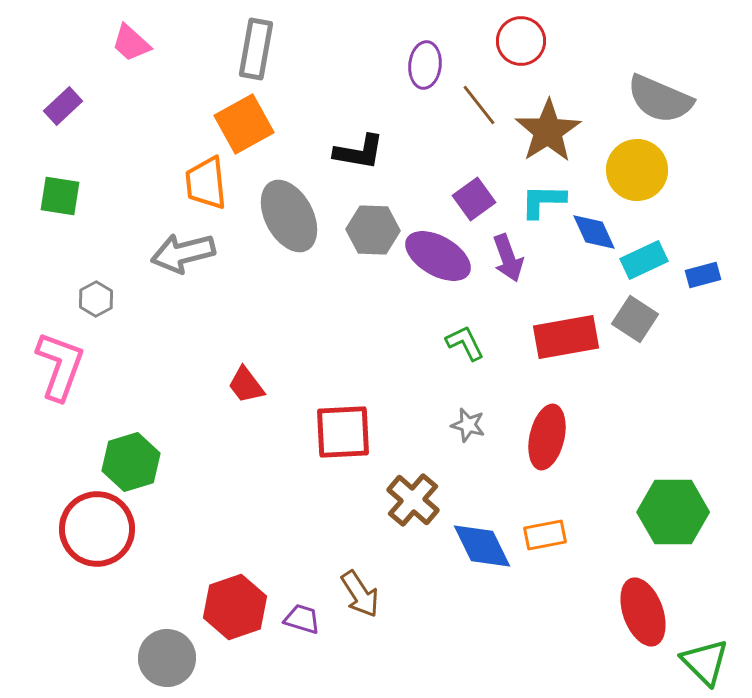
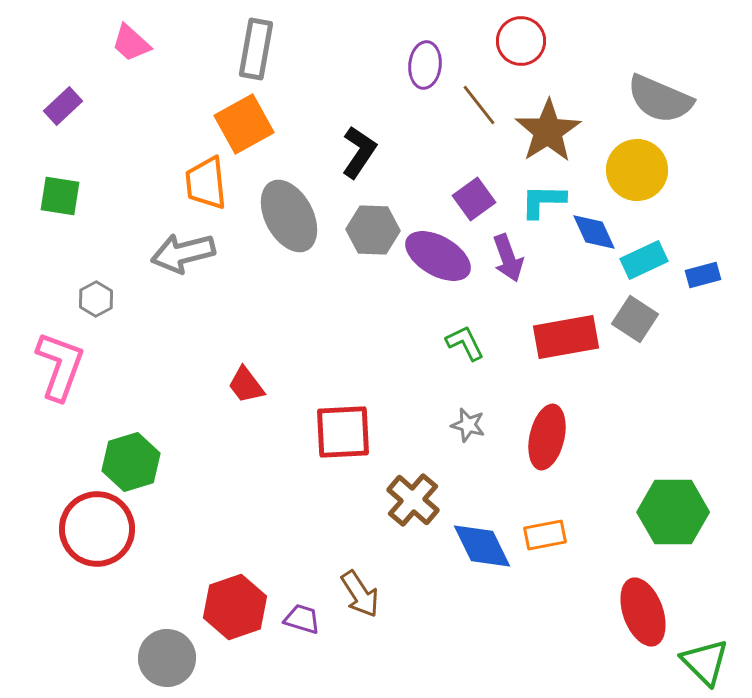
black L-shape at (359, 152): rotated 66 degrees counterclockwise
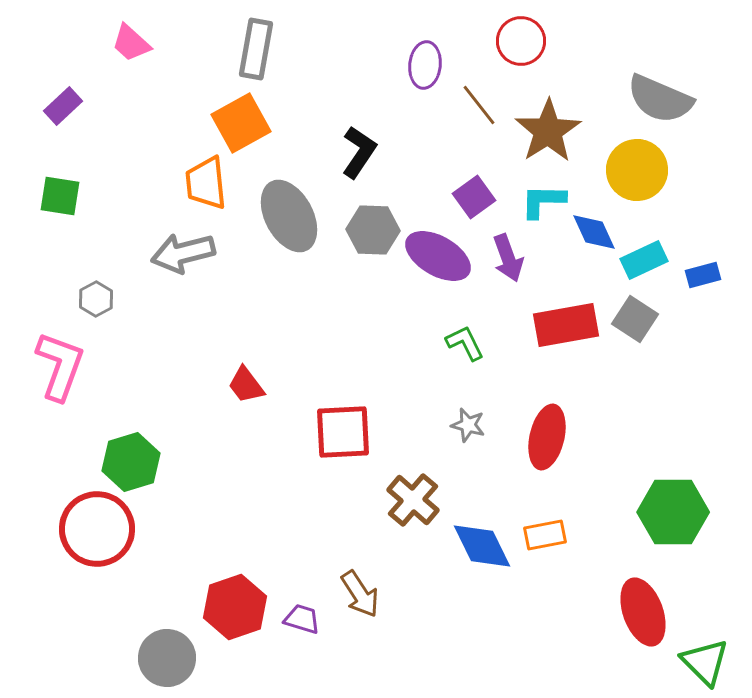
orange square at (244, 124): moved 3 px left, 1 px up
purple square at (474, 199): moved 2 px up
red rectangle at (566, 337): moved 12 px up
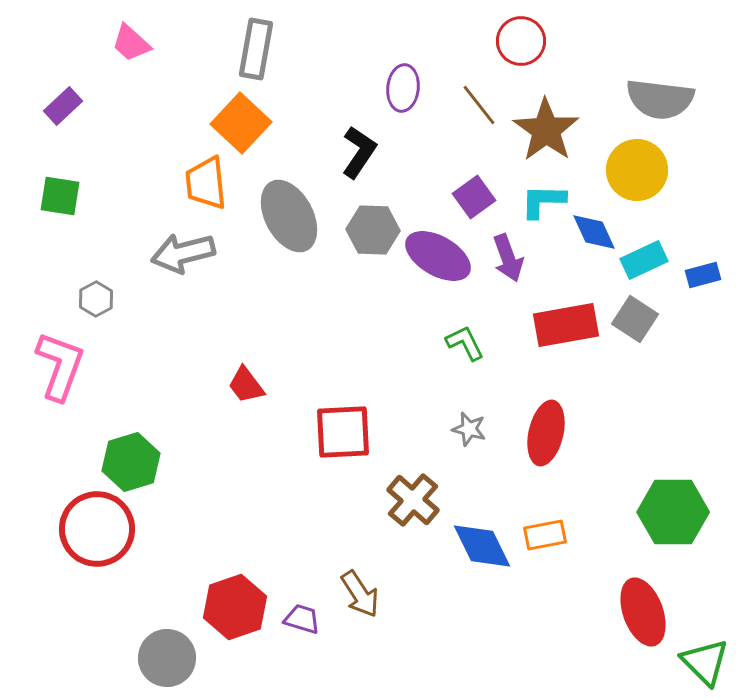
purple ellipse at (425, 65): moved 22 px left, 23 px down
gray semicircle at (660, 99): rotated 16 degrees counterclockwise
orange square at (241, 123): rotated 18 degrees counterclockwise
brown star at (548, 131): moved 2 px left, 1 px up; rotated 4 degrees counterclockwise
gray star at (468, 425): moved 1 px right, 4 px down
red ellipse at (547, 437): moved 1 px left, 4 px up
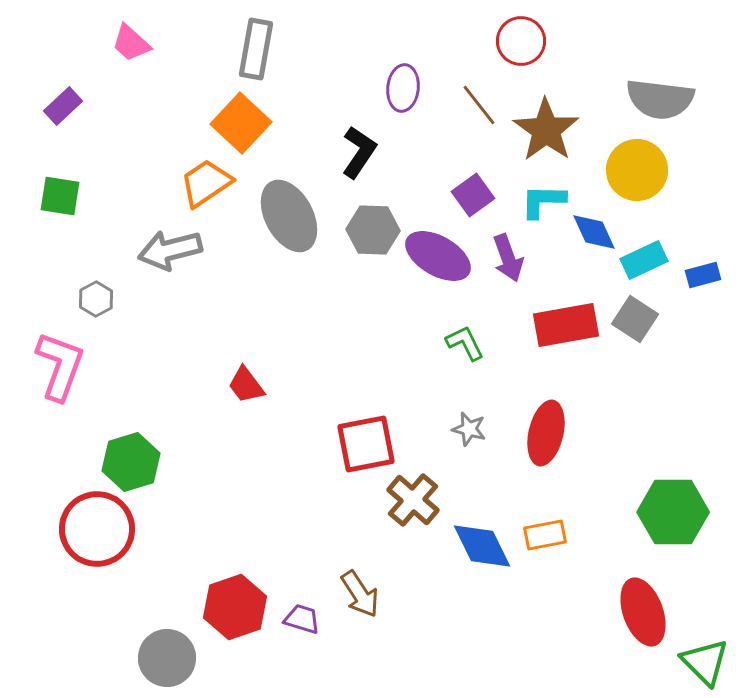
orange trapezoid at (206, 183): rotated 62 degrees clockwise
purple square at (474, 197): moved 1 px left, 2 px up
gray arrow at (183, 253): moved 13 px left, 3 px up
red square at (343, 432): moved 23 px right, 12 px down; rotated 8 degrees counterclockwise
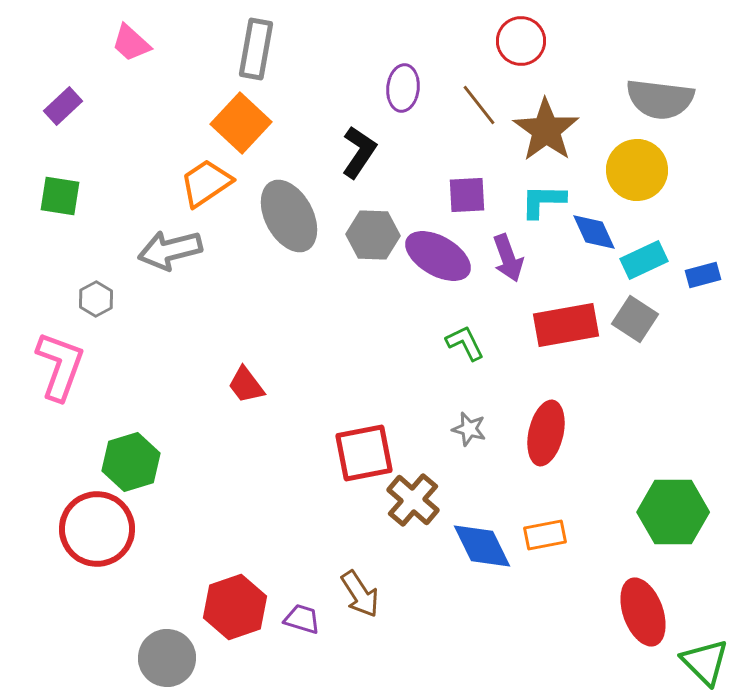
purple square at (473, 195): moved 6 px left; rotated 33 degrees clockwise
gray hexagon at (373, 230): moved 5 px down
red square at (366, 444): moved 2 px left, 9 px down
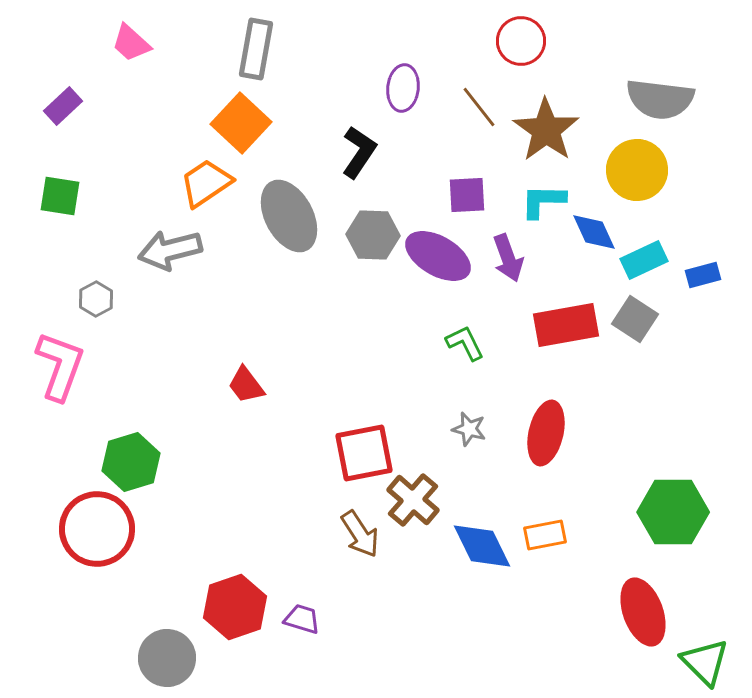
brown line at (479, 105): moved 2 px down
brown arrow at (360, 594): moved 60 px up
